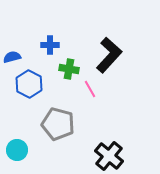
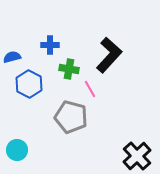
gray pentagon: moved 13 px right, 7 px up
black cross: moved 28 px right; rotated 8 degrees clockwise
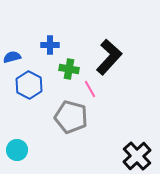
black L-shape: moved 2 px down
blue hexagon: moved 1 px down
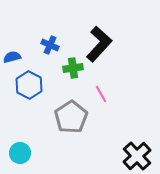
blue cross: rotated 24 degrees clockwise
black L-shape: moved 10 px left, 13 px up
green cross: moved 4 px right, 1 px up; rotated 18 degrees counterclockwise
pink line: moved 11 px right, 5 px down
gray pentagon: rotated 24 degrees clockwise
cyan circle: moved 3 px right, 3 px down
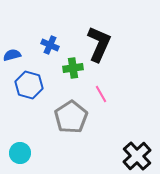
black L-shape: rotated 18 degrees counterclockwise
blue semicircle: moved 2 px up
blue hexagon: rotated 12 degrees counterclockwise
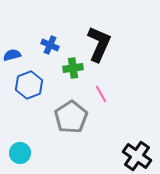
blue hexagon: rotated 24 degrees clockwise
black cross: rotated 12 degrees counterclockwise
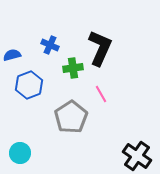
black L-shape: moved 1 px right, 4 px down
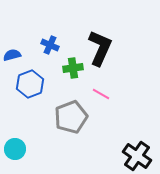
blue hexagon: moved 1 px right, 1 px up
pink line: rotated 30 degrees counterclockwise
gray pentagon: rotated 12 degrees clockwise
cyan circle: moved 5 px left, 4 px up
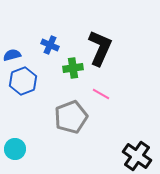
blue hexagon: moved 7 px left, 3 px up
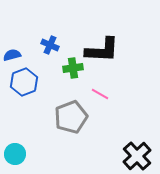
black L-shape: moved 2 px right, 2 px down; rotated 69 degrees clockwise
blue hexagon: moved 1 px right, 1 px down
pink line: moved 1 px left
cyan circle: moved 5 px down
black cross: rotated 12 degrees clockwise
